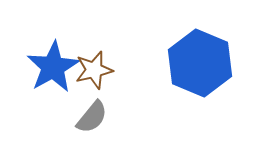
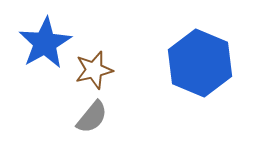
blue star: moved 8 px left, 24 px up
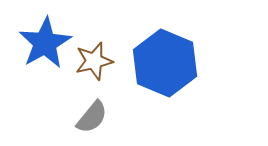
blue hexagon: moved 35 px left
brown star: moved 9 px up
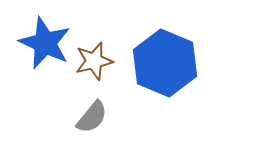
blue star: rotated 18 degrees counterclockwise
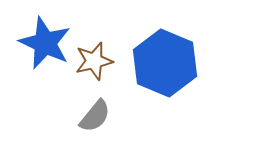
gray semicircle: moved 3 px right, 1 px up
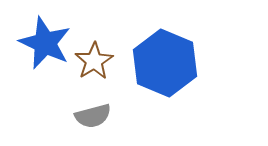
brown star: rotated 18 degrees counterclockwise
gray semicircle: moved 2 px left; rotated 36 degrees clockwise
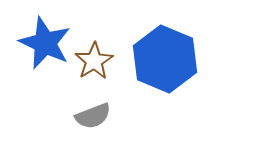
blue hexagon: moved 4 px up
gray semicircle: rotated 6 degrees counterclockwise
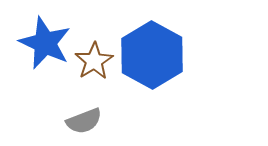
blue hexagon: moved 13 px left, 4 px up; rotated 6 degrees clockwise
gray semicircle: moved 9 px left, 5 px down
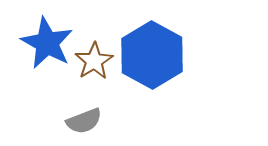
blue star: moved 2 px right; rotated 4 degrees clockwise
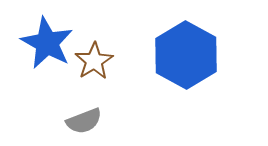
blue hexagon: moved 34 px right
